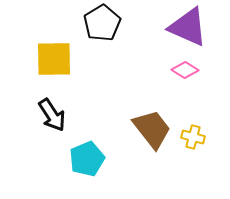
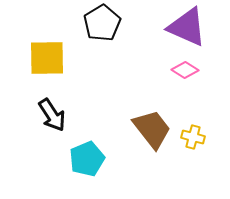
purple triangle: moved 1 px left
yellow square: moved 7 px left, 1 px up
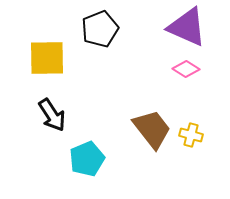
black pentagon: moved 2 px left, 6 px down; rotated 9 degrees clockwise
pink diamond: moved 1 px right, 1 px up
yellow cross: moved 2 px left, 2 px up
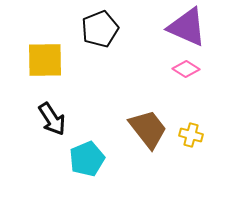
yellow square: moved 2 px left, 2 px down
black arrow: moved 4 px down
brown trapezoid: moved 4 px left
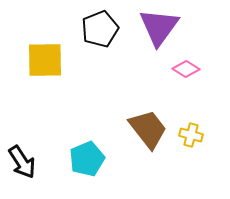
purple triangle: moved 28 px left; rotated 42 degrees clockwise
black arrow: moved 30 px left, 43 px down
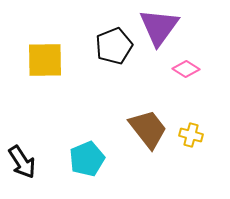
black pentagon: moved 14 px right, 17 px down
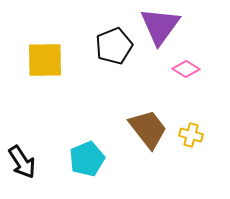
purple triangle: moved 1 px right, 1 px up
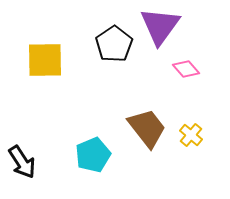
black pentagon: moved 2 px up; rotated 12 degrees counterclockwise
pink diamond: rotated 16 degrees clockwise
brown trapezoid: moved 1 px left, 1 px up
yellow cross: rotated 25 degrees clockwise
cyan pentagon: moved 6 px right, 4 px up
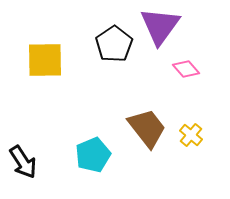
black arrow: moved 1 px right
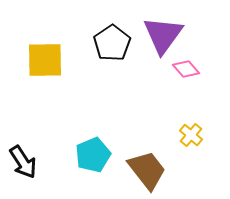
purple triangle: moved 3 px right, 9 px down
black pentagon: moved 2 px left, 1 px up
brown trapezoid: moved 42 px down
